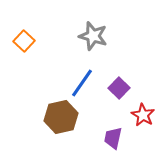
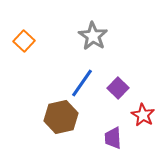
gray star: rotated 16 degrees clockwise
purple square: moved 1 px left
purple trapezoid: rotated 15 degrees counterclockwise
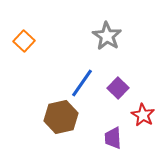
gray star: moved 14 px right
